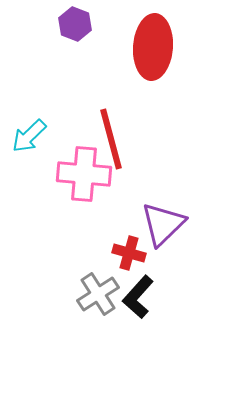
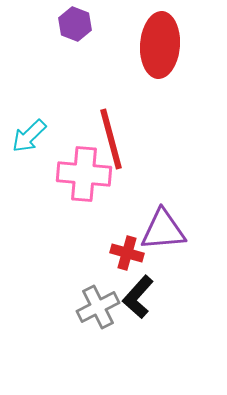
red ellipse: moved 7 px right, 2 px up
purple triangle: moved 6 px down; rotated 39 degrees clockwise
red cross: moved 2 px left
gray cross: moved 13 px down; rotated 6 degrees clockwise
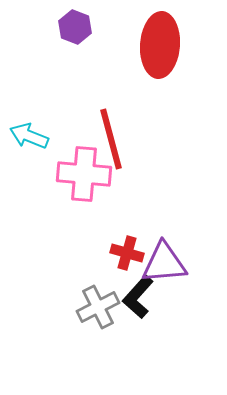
purple hexagon: moved 3 px down
cyan arrow: rotated 66 degrees clockwise
purple triangle: moved 1 px right, 33 px down
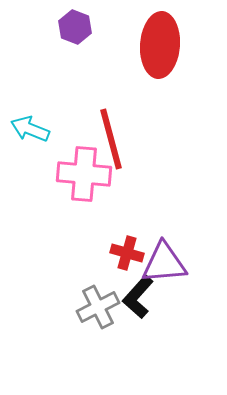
cyan arrow: moved 1 px right, 7 px up
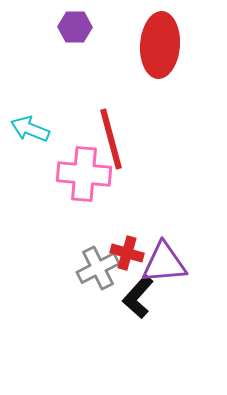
purple hexagon: rotated 20 degrees counterclockwise
gray cross: moved 39 px up
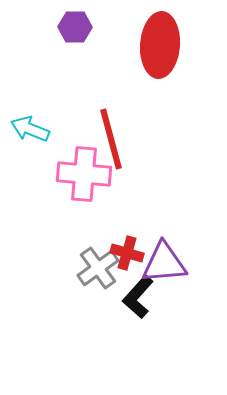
gray cross: rotated 9 degrees counterclockwise
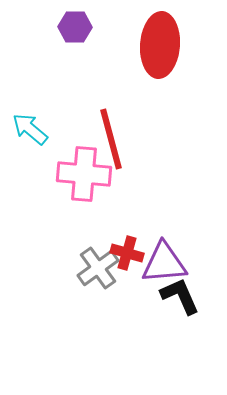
cyan arrow: rotated 18 degrees clockwise
black L-shape: moved 42 px right, 1 px up; rotated 114 degrees clockwise
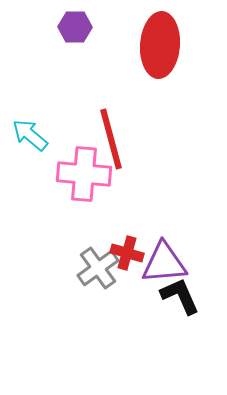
cyan arrow: moved 6 px down
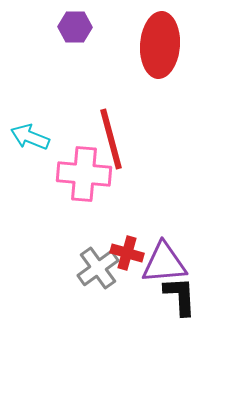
cyan arrow: moved 2 px down; rotated 18 degrees counterclockwise
black L-shape: rotated 21 degrees clockwise
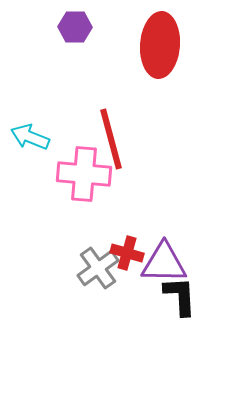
purple triangle: rotated 6 degrees clockwise
